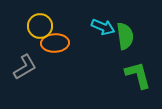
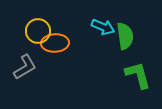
yellow circle: moved 2 px left, 5 px down
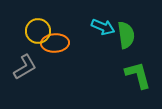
green semicircle: moved 1 px right, 1 px up
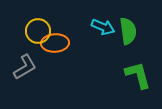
green semicircle: moved 2 px right, 4 px up
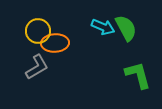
green semicircle: moved 2 px left, 3 px up; rotated 20 degrees counterclockwise
gray L-shape: moved 12 px right
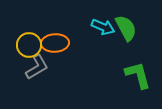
yellow circle: moved 9 px left, 14 px down
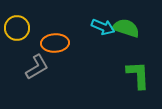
green semicircle: rotated 44 degrees counterclockwise
yellow circle: moved 12 px left, 17 px up
green L-shape: rotated 12 degrees clockwise
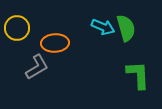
green semicircle: rotated 56 degrees clockwise
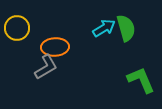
cyan arrow: moved 1 px right, 1 px down; rotated 55 degrees counterclockwise
orange ellipse: moved 4 px down
gray L-shape: moved 9 px right
green L-shape: moved 3 px right, 5 px down; rotated 20 degrees counterclockwise
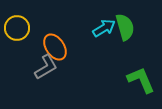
green semicircle: moved 1 px left, 1 px up
orange ellipse: rotated 60 degrees clockwise
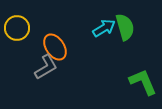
green L-shape: moved 2 px right, 2 px down
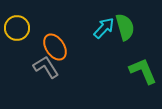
cyan arrow: rotated 15 degrees counterclockwise
gray L-shape: rotated 92 degrees counterclockwise
green L-shape: moved 11 px up
